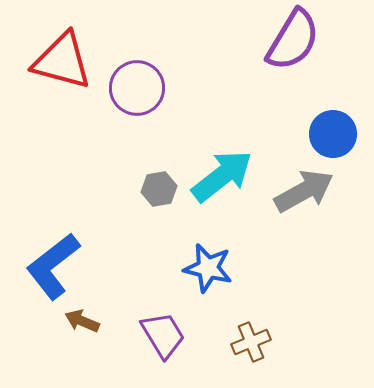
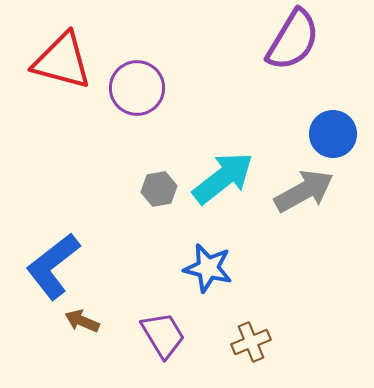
cyan arrow: moved 1 px right, 2 px down
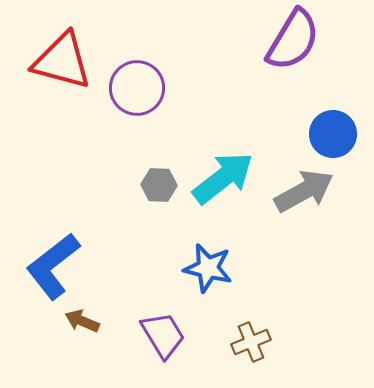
gray hexagon: moved 4 px up; rotated 12 degrees clockwise
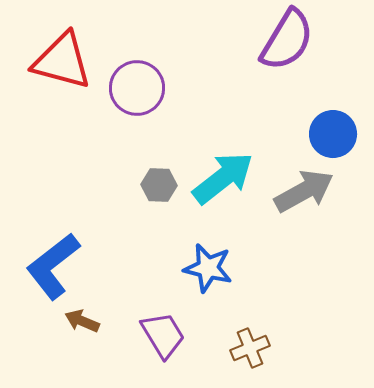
purple semicircle: moved 6 px left
brown cross: moved 1 px left, 6 px down
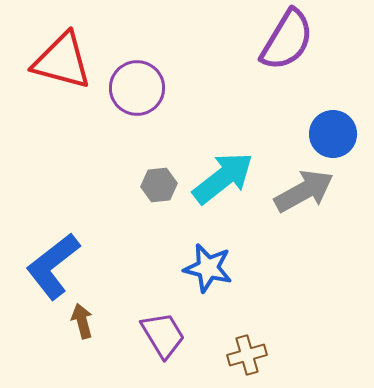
gray hexagon: rotated 8 degrees counterclockwise
brown arrow: rotated 52 degrees clockwise
brown cross: moved 3 px left, 7 px down; rotated 6 degrees clockwise
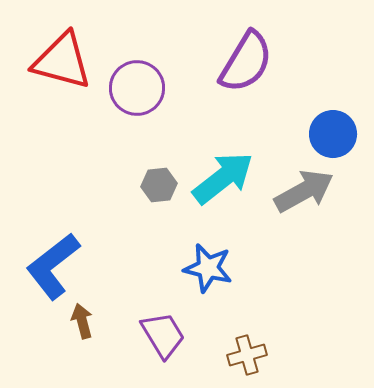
purple semicircle: moved 41 px left, 22 px down
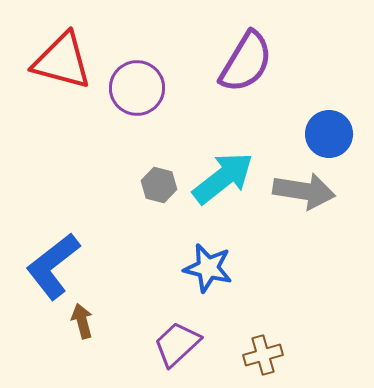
blue circle: moved 4 px left
gray hexagon: rotated 20 degrees clockwise
gray arrow: rotated 38 degrees clockwise
purple trapezoid: moved 14 px right, 9 px down; rotated 102 degrees counterclockwise
brown cross: moved 16 px right
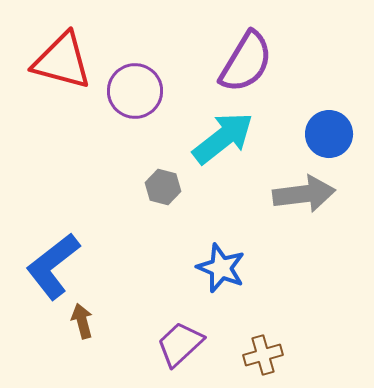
purple circle: moved 2 px left, 3 px down
cyan arrow: moved 40 px up
gray hexagon: moved 4 px right, 2 px down
gray arrow: moved 3 px down; rotated 16 degrees counterclockwise
blue star: moved 13 px right; rotated 9 degrees clockwise
purple trapezoid: moved 3 px right
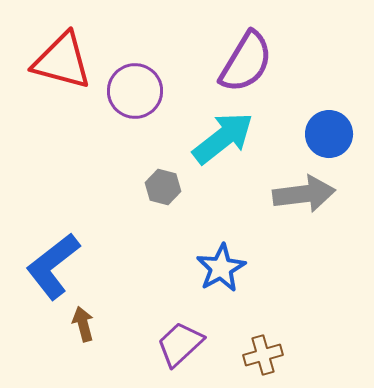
blue star: rotated 21 degrees clockwise
brown arrow: moved 1 px right, 3 px down
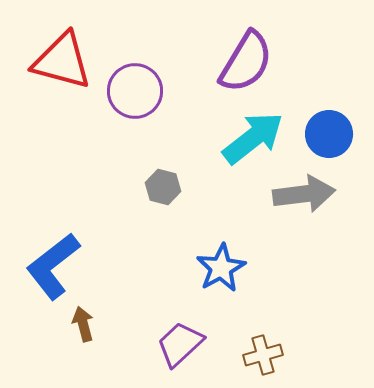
cyan arrow: moved 30 px right
